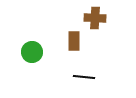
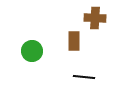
green circle: moved 1 px up
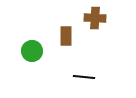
brown rectangle: moved 8 px left, 5 px up
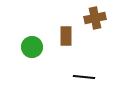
brown cross: rotated 15 degrees counterclockwise
green circle: moved 4 px up
